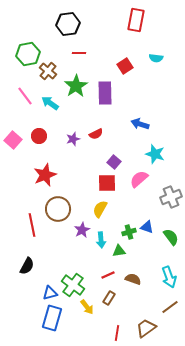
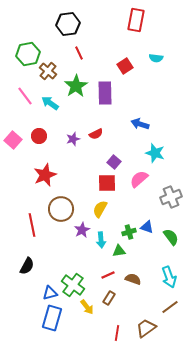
red line at (79, 53): rotated 64 degrees clockwise
cyan star at (155, 154): moved 1 px up
brown circle at (58, 209): moved 3 px right
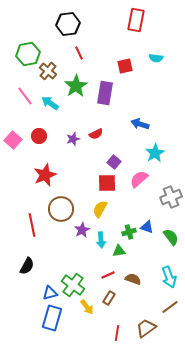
red square at (125, 66): rotated 21 degrees clockwise
purple rectangle at (105, 93): rotated 10 degrees clockwise
cyan star at (155, 153): rotated 24 degrees clockwise
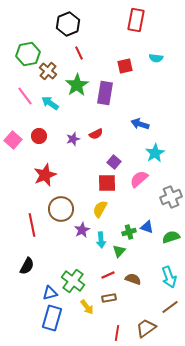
black hexagon at (68, 24): rotated 15 degrees counterclockwise
green star at (76, 86): moved 1 px right, 1 px up
green semicircle at (171, 237): rotated 72 degrees counterclockwise
green triangle at (119, 251): rotated 40 degrees counterclockwise
green cross at (73, 285): moved 4 px up
brown rectangle at (109, 298): rotated 48 degrees clockwise
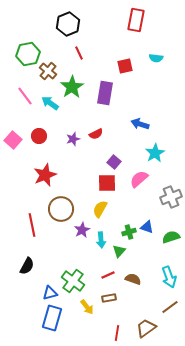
green star at (77, 85): moved 5 px left, 2 px down
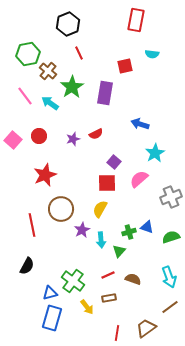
cyan semicircle at (156, 58): moved 4 px left, 4 px up
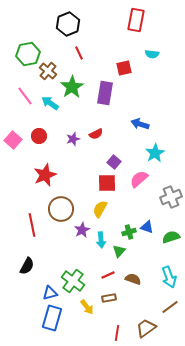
red square at (125, 66): moved 1 px left, 2 px down
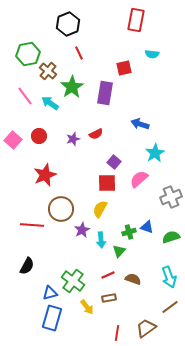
red line at (32, 225): rotated 75 degrees counterclockwise
